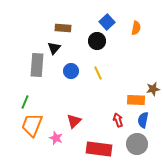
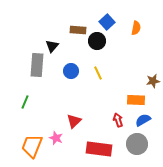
brown rectangle: moved 15 px right, 2 px down
black triangle: moved 2 px left, 2 px up
brown star: moved 8 px up
blue semicircle: rotated 49 degrees clockwise
orange trapezoid: moved 21 px down
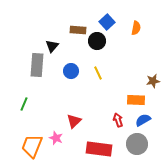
green line: moved 1 px left, 2 px down
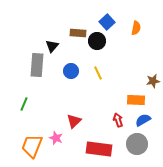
brown rectangle: moved 3 px down
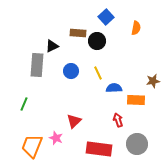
blue square: moved 1 px left, 5 px up
black triangle: rotated 24 degrees clockwise
blue semicircle: moved 29 px left, 32 px up; rotated 28 degrees clockwise
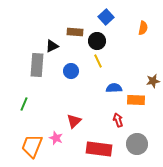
orange semicircle: moved 7 px right
brown rectangle: moved 3 px left, 1 px up
yellow line: moved 12 px up
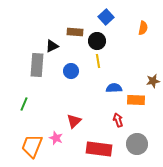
yellow line: rotated 16 degrees clockwise
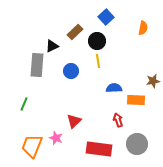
brown rectangle: rotated 49 degrees counterclockwise
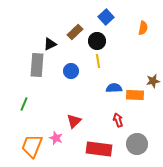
black triangle: moved 2 px left, 2 px up
orange rectangle: moved 1 px left, 5 px up
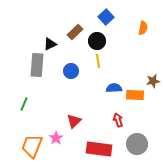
pink star: rotated 16 degrees clockwise
